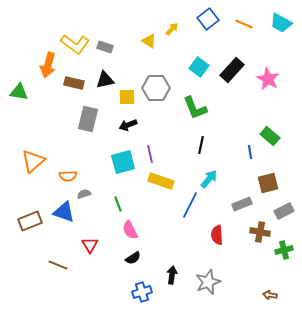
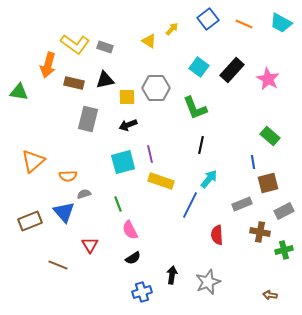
blue line at (250, 152): moved 3 px right, 10 px down
blue triangle at (64, 212): rotated 30 degrees clockwise
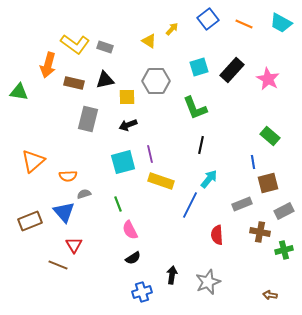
cyan square at (199, 67): rotated 36 degrees clockwise
gray hexagon at (156, 88): moved 7 px up
red triangle at (90, 245): moved 16 px left
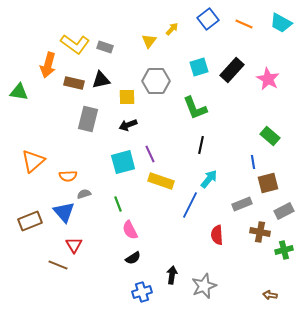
yellow triangle at (149, 41): rotated 35 degrees clockwise
black triangle at (105, 80): moved 4 px left
purple line at (150, 154): rotated 12 degrees counterclockwise
gray star at (208, 282): moved 4 px left, 4 px down
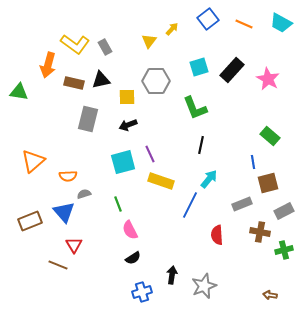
gray rectangle at (105, 47): rotated 42 degrees clockwise
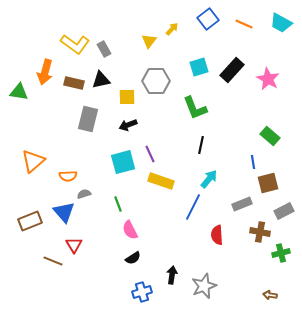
gray rectangle at (105, 47): moved 1 px left, 2 px down
orange arrow at (48, 65): moved 3 px left, 7 px down
blue line at (190, 205): moved 3 px right, 2 px down
green cross at (284, 250): moved 3 px left, 3 px down
brown line at (58, 265): moved 5 px left, 4 px up
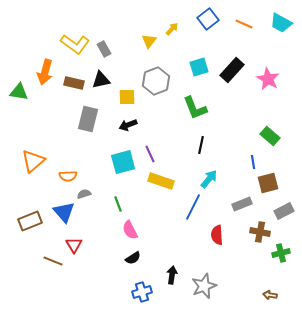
gray hexagon at (156, 81): rotated 20 degrees counterclockwise
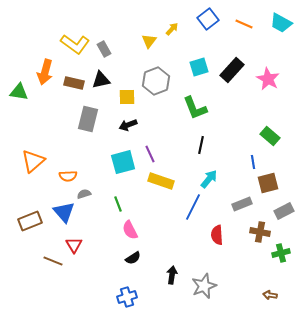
blue cross at (142, 292): moved 15 px left, 5 px down
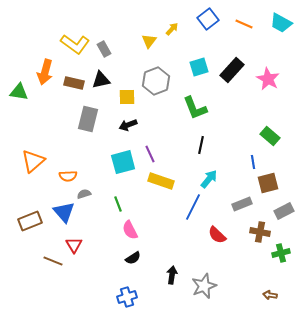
red semicircle at (217, 235): rotated 42 degrees counterclockwise
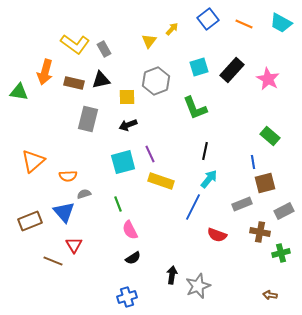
black line at (201, 145): moved 4 px right, 6 px down
brown square at (268, 183): moved 3 px left
red semicircle at (217, 235): rotated 24 degrees counterclockwise
gray star at (204, 286): moved 6 px left
